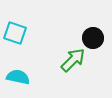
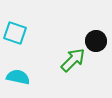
black circle: moved 3 px right, 3 px down
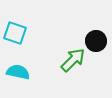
cyan semicircle: moved 5 px up
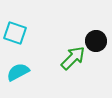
green arrow: moved 2 px up
cyan semicircle: rotated 40 degrees counterclockwise
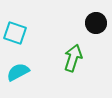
black circle: moved 18 px up
green arrow: rotated 28 degrees counterclockwise
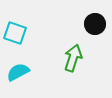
black circle: moved 1 px left, 1 px down
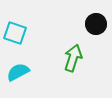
black circle: moved 1 px right
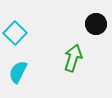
cyan square: rotated 25 degrees clockwise
cyan semicircle: rotated 35 degrees counterclockwise
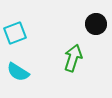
cyan square: rotated 25 degrees clockwise
cyan semicircle: rotated 85 degrees counterclockwise
